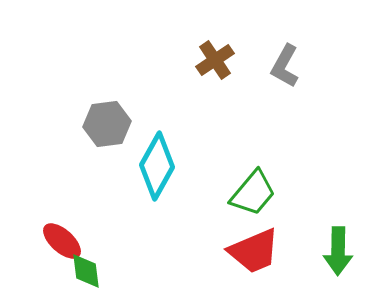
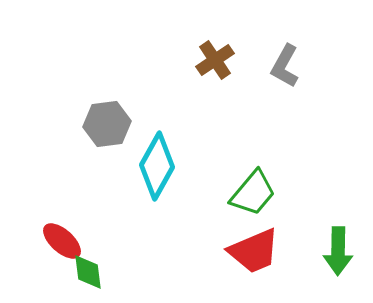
green diamond: moved 2 px right, 1 px down
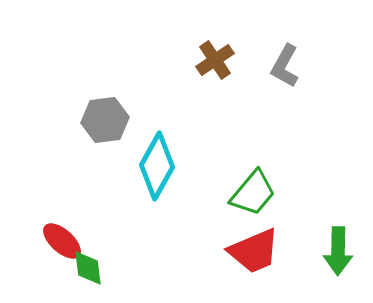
gray hexagon: moved 2 px left, 4 px up
green diamond: moved 4 px up
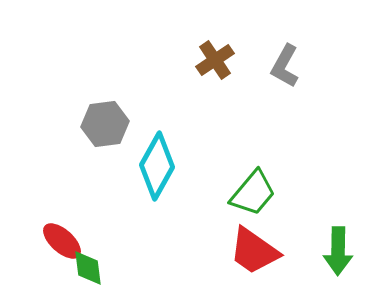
gray hexagon: moved 4 px down
red trapezoid: rotated 58 degrees clockwise
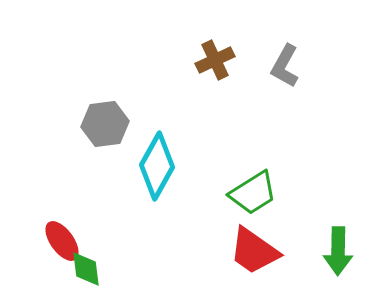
brown cross: rotated 9 degrees clockwise
green trapezoid: rotated 18 degrees clockwise
red ellipse: rotated 12 degrees clockwise
green diamond: moved 2 px left, 1 px down
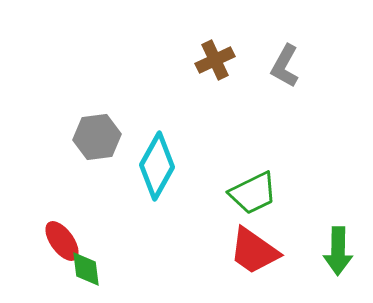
gray hexagon: moved 8 px left, 13 px down
green trapezoid: rotated 6 degrees clockwise
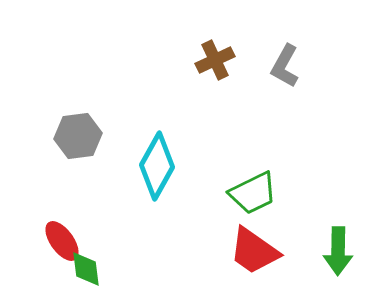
gray hexagon: moved 19 px left, 1 px up
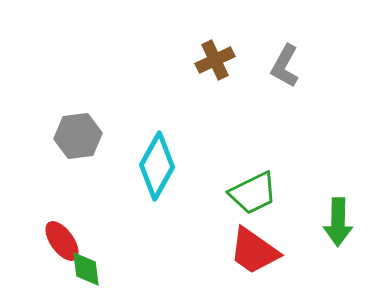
green arrow: moved 29 px up
